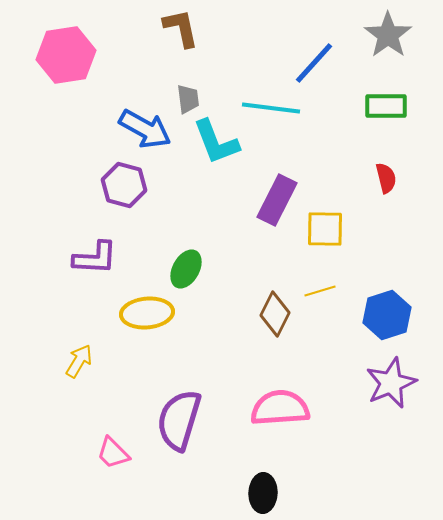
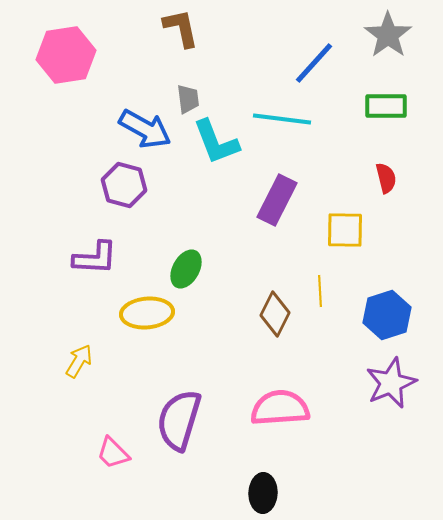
cyan line: moved 11 px right, 11 px down
yellow square: moved 20 px right, 1 px down
yellow line: rotated 76 degrees counterclockwise
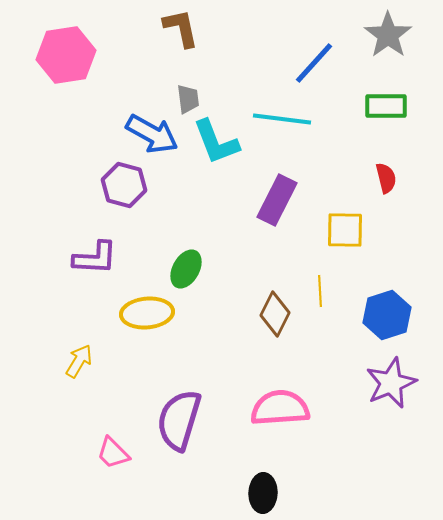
blue arrow: moved 7 px right, 5 px down
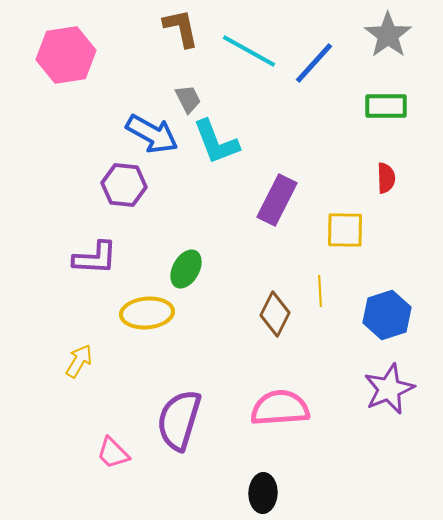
gray trapezoid: rotated 20 degrees counterclockwise
cyan line: moved 33 px left, 68 px up; rotated 22 degrees clockwise
red semicircle: rotated 12 degrees clockwise
purple hexagon: rotated 9 degrees counterclockwise
purple star: moved 2 px left, 6 px down
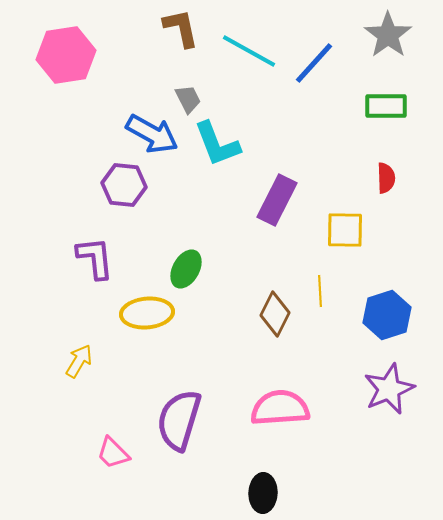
cyan L-shape: moved 1 px right, 2 px down
purple L-shape: rotated 99 degrees counterclockwise
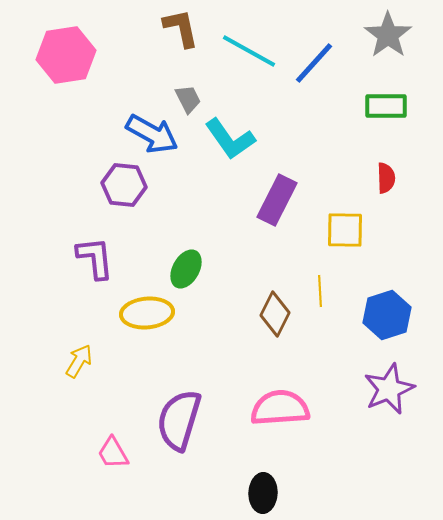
cyan L-shape: moved 13 px right, 5 px up; rotated 14 degrees counterclockwise
pink trapezoid: rotated 15 degrees clockwise
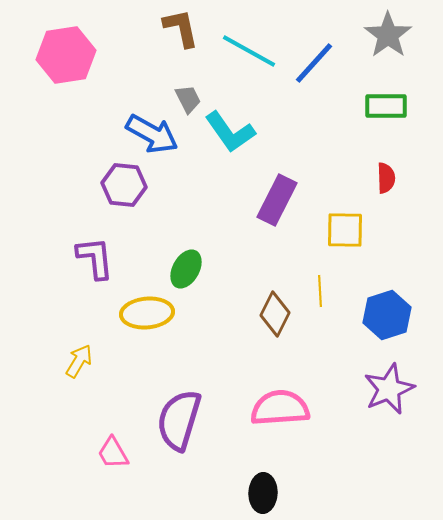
cyan L-shape: moved 7 px up
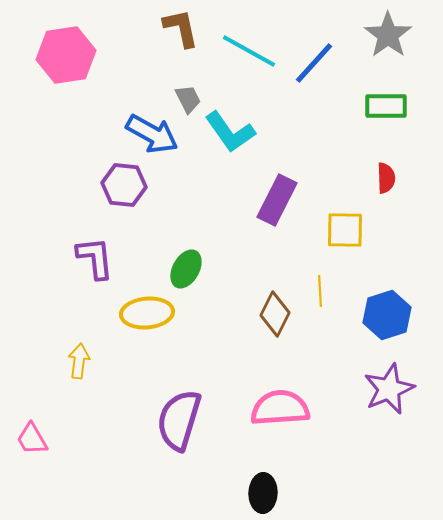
yellow arrow: rotated 24 degrees counterclockwise
pink trapezoid: moved 81 px left, 14 px up
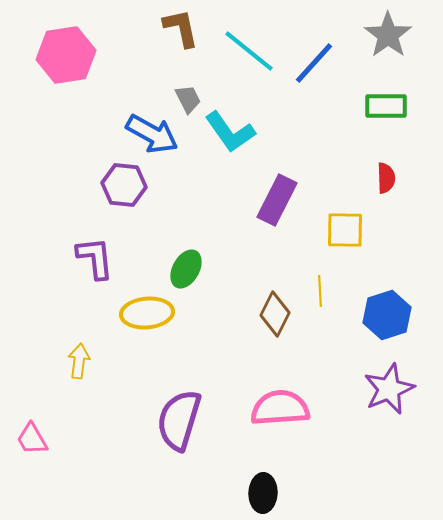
cyan line: rotated 10 degrees clockwise
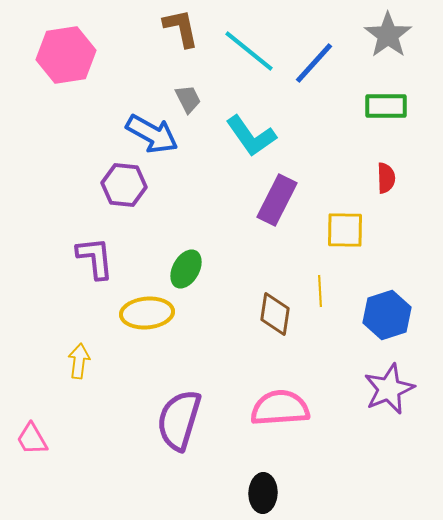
cyan L-shape: moved 21 px right, 4 px down
brown diamond: rotated 18 degrees counterclockwise
